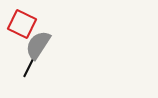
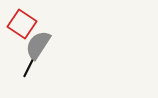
red square: rotated 8 degrees clockwise
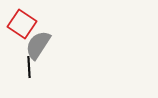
black line: rotated 30 degrees counterclockwise
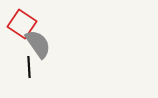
gray semicircle: moved 1 px up; rotated 112 degrees clockwise
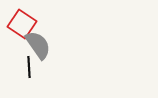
gray semicircle: moved 1 px down
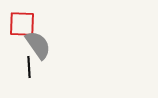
red square: rotated 32 degrees counterclockwise
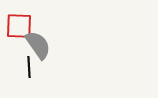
red square: moved 3 px left, 2 px down
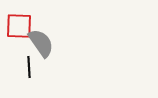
gray semicircle: moved 3 px right, 2 px up
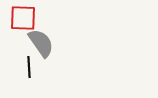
red square: moved 4 px right, 8 px up
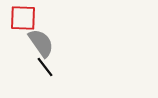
black line: moved 16 px right; rotated 35 degrees counterclockwise
